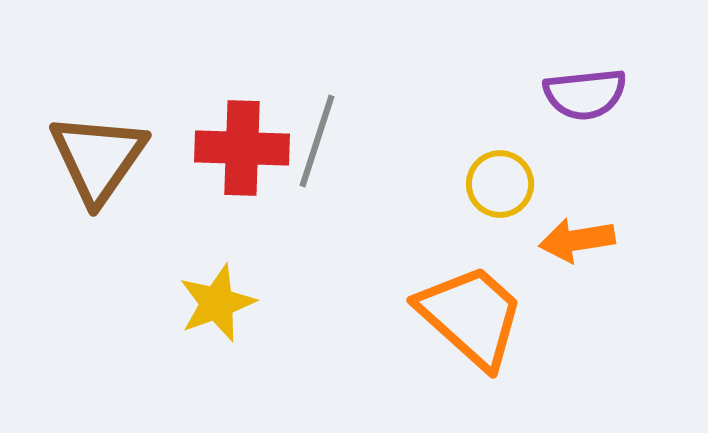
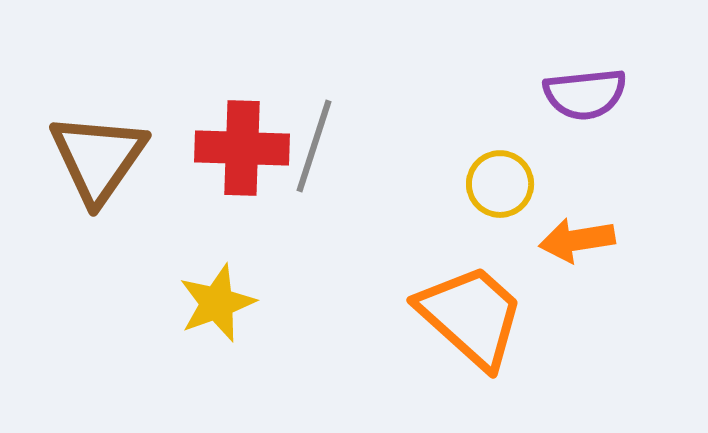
gray line: moved 3 px left, 5 px down
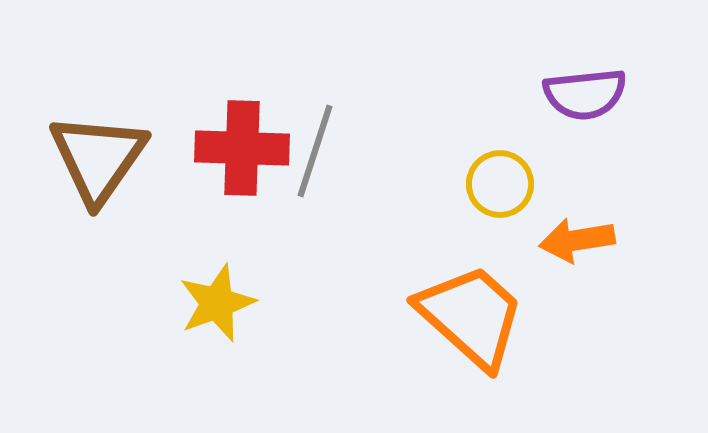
gray line: moved 1 px right, 5 px down
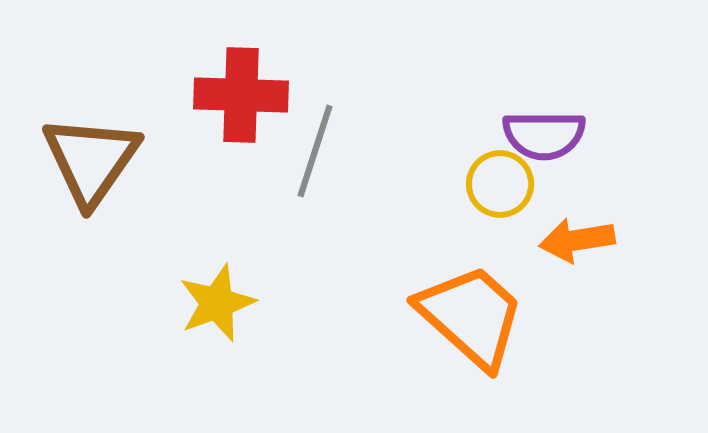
purple semicircle: moved 41 px left, 41 px down; rotated 6 degrees clockwise
red cross: moved 1 px left, 53 px up
brown triangle: moved 7 px left, 2 px down
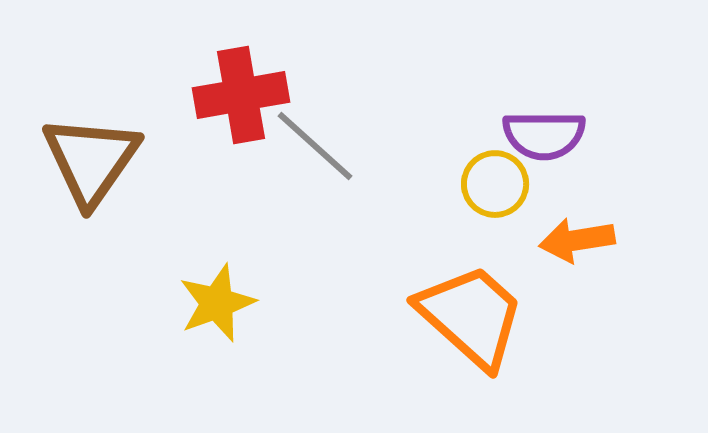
red cross: rotated 12 degrees counterclockwise
gray line: moved 5 px up; rotated 66 degrees counterclockwise
yellow circle: moved 5 px left
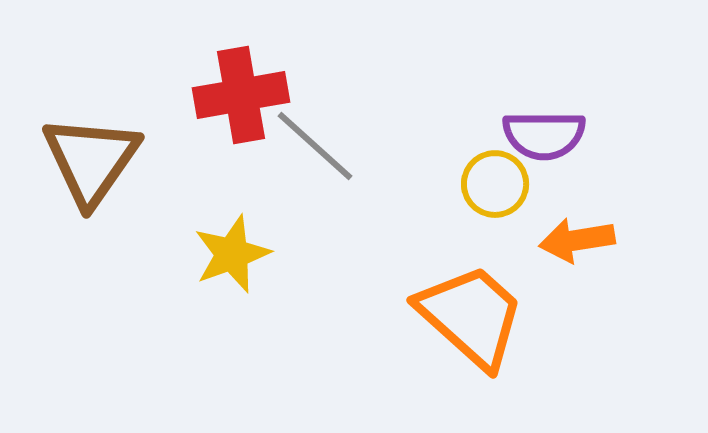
yellow star: moved 15 px right, 49 px up
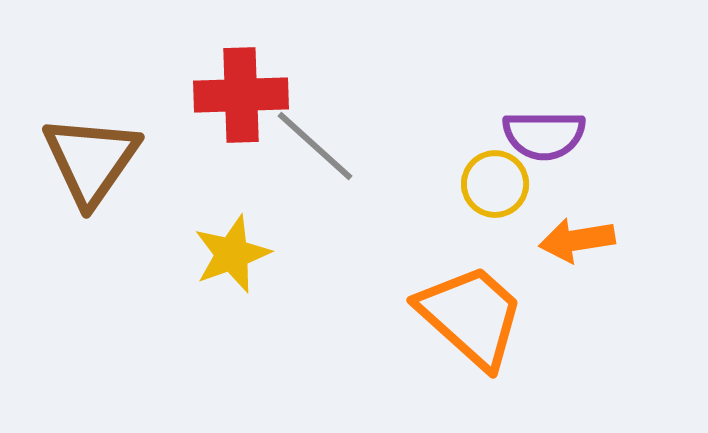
red cross: rotated 8 degrees clockwise
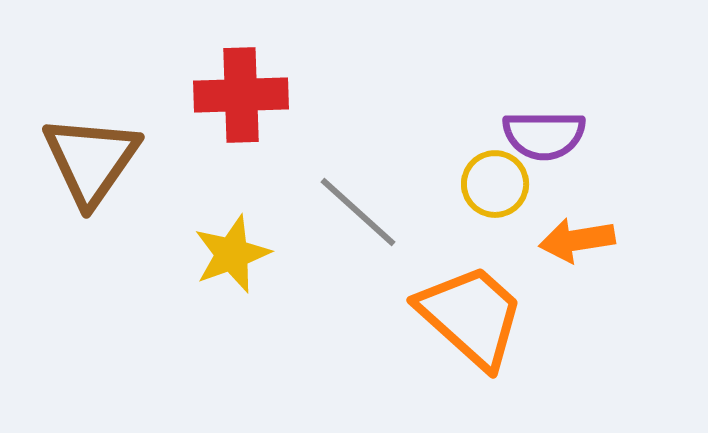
gray line: moved 43 px right, 66 px down
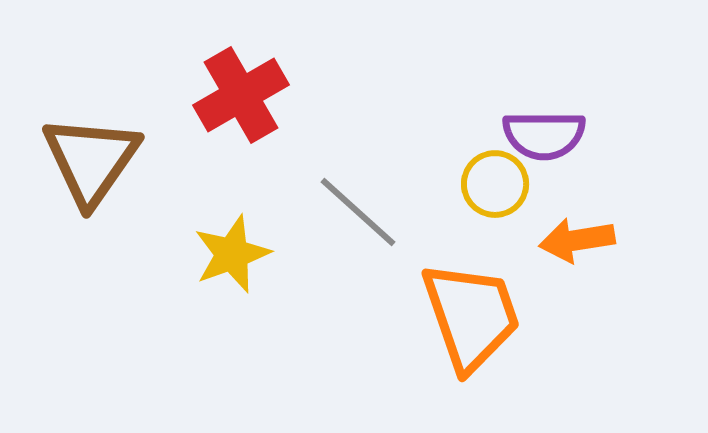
red cross: rotated 28 degrees counterclockwise
orange trapezoid: rotated 29 degrees clockwise
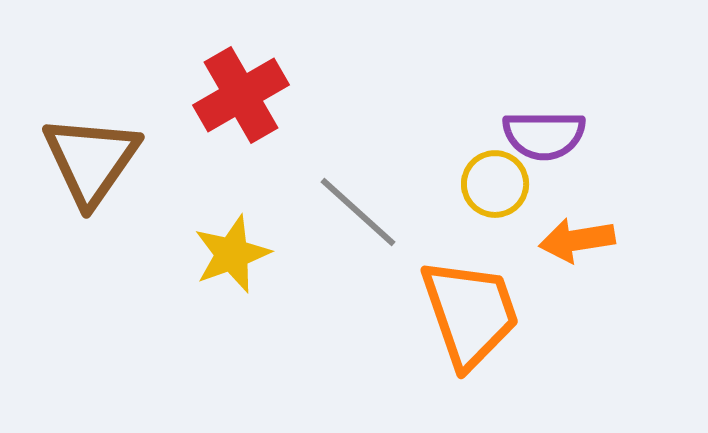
orange trapezoid: moved 1 px left, 3 px up
